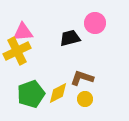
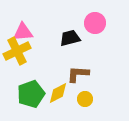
brown L-shape: moved 4 px left, 4 px up; rotated 15 degrees counterclockwise
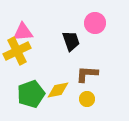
black trapezoid: moved 1 px right, 3 px down; rotated 85 degrees clockwise
brown L-shape: moved 9 px right
yellow diamond: moved 3 px up; rotated 15 degrees clockwise
yellow circle: moved 2 px right
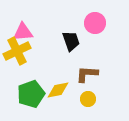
yellow circle: moved 1 px right
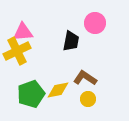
black trapezoid: rotated 30 degrees clockwise
brown L-shape: moved 2 px left, 4 px down; rotated 30 degrees clockwise
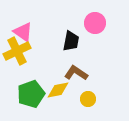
pink triangle: rotated 40 degrees clockwise
brown L-shape: moved 9 px left, 5 px up
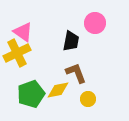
yellow cross: moved 2 px down
brown L-shape: rotated 35 degrees clockwise
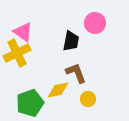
green pentagon: moved 1 px left, 9 px down
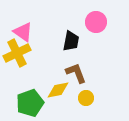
pink circle: moved 1 px right, 1 px up
yellow circle: moved 2 px left, 1 px up
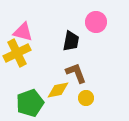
pink triangle: rotated 20 degrees counterclockwise
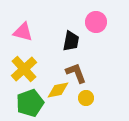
yellow cross: moved 7 px right, 16 px down; rotated 16 degrees counterclockwise
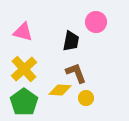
yellow diamond: moved 2 px right; rotated 15 degrees clockwise
green pentagon: moved 6 px left, 1 px up; rotated 16 degrees counterclockwise
